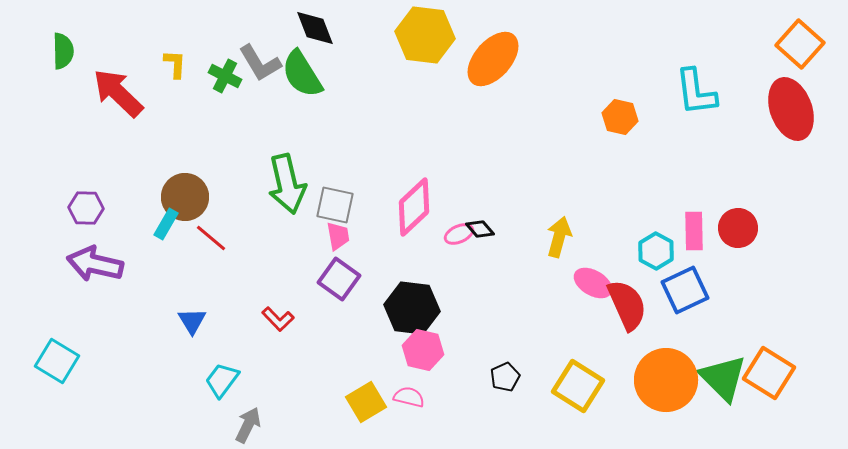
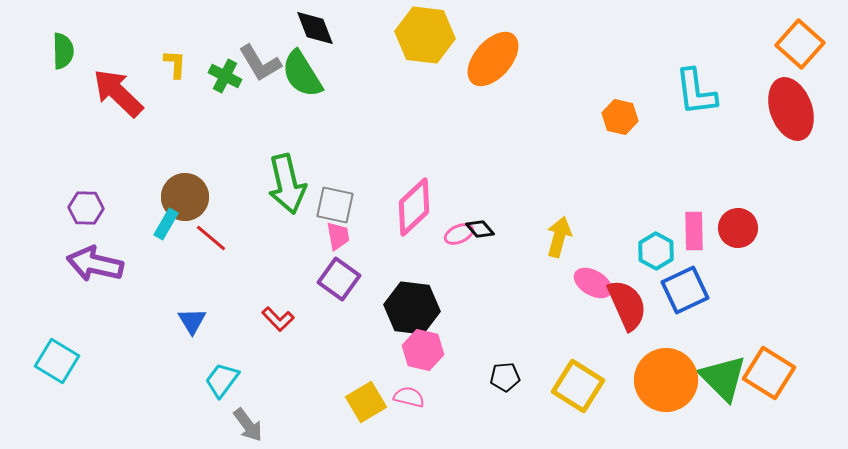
black pentagon at (505, 377): rotated 20 degrees clockwise
gray arrow at (248, 425): rotated 117 degrees clockwise
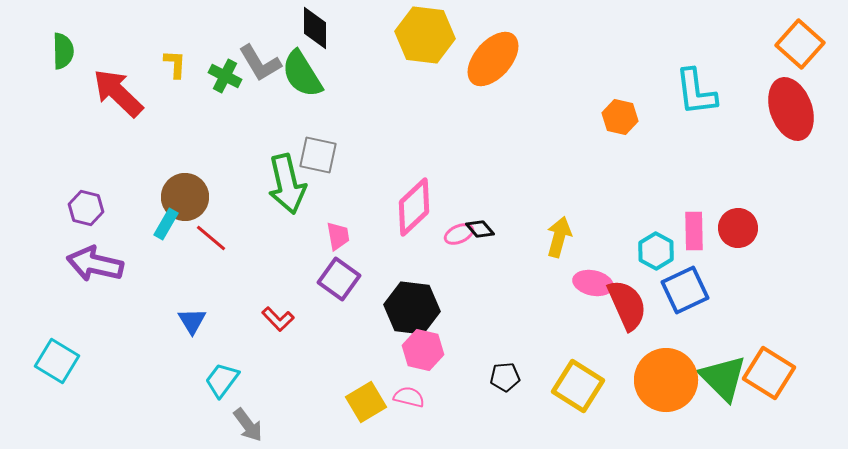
black diamond at (315, 28): rotated 21 degrees clockwise
gray square at (335, 205): moved 17 px left, 50 px up
purple hexagon at (86, 208): rotated 12 degrees clockwise
pink ellipse at (593, 283): rotated 18 degrees counterclockwise
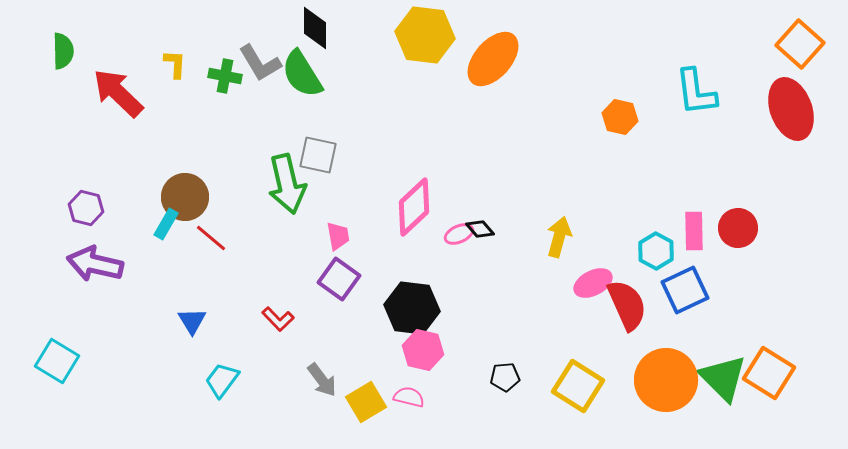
green cross at (225, 76): rotated 16 degrees counterclockwise
pink ellipse at (593, 283): rotated 39 degrees counterclockwise
gray arrow at (248, 425): moved 74 px right, 45 px up
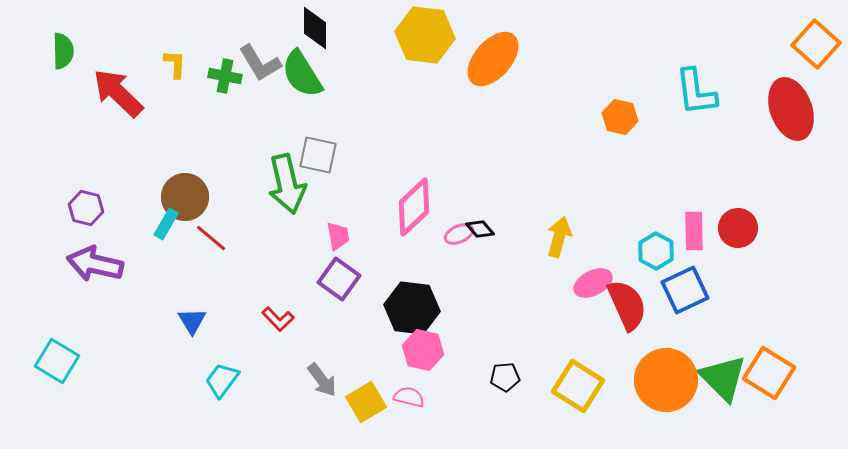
orange square at (800, 44): moved 16 px right
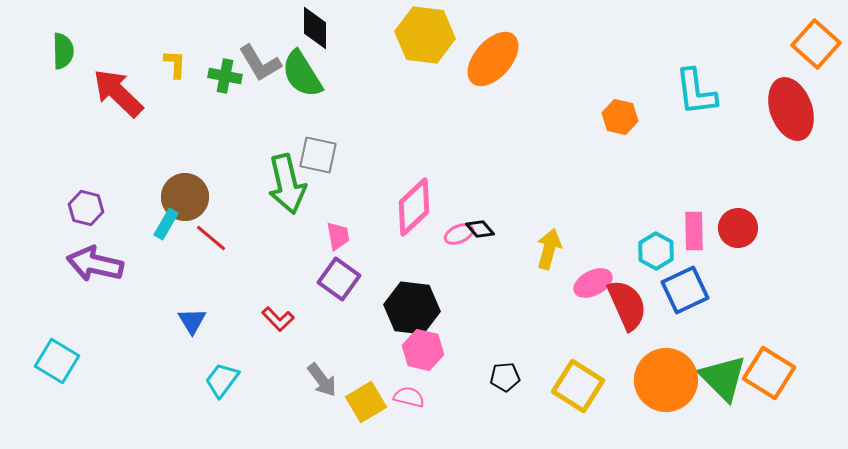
yellow arrow at (559, 237): moved 10 px left, 12 px down
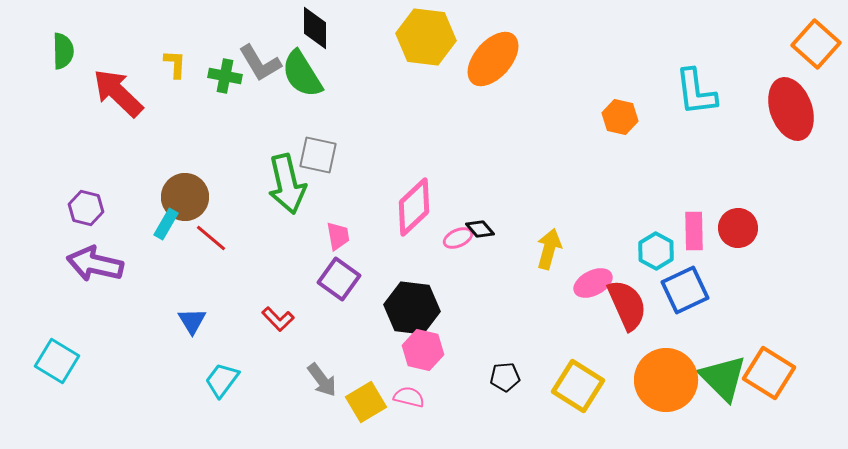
yellow hexagon at (425, 35): moved 1 px right, 2 px down
pink ellipse at (459, 234): moved 1 px left, 4 px down
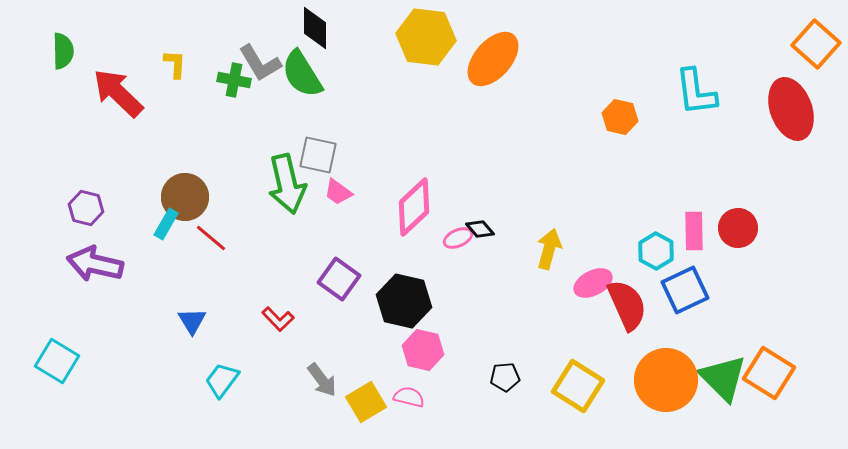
green cross at (225, 76): moved 9 px right, 4 px down
pink trapezoid at (338, 236): moved 44 px up; rotated 136 degrees clockwise
black hexagon at (412, 308): moved 8 px left, 7 px up; rotated 6 degrees clockwise
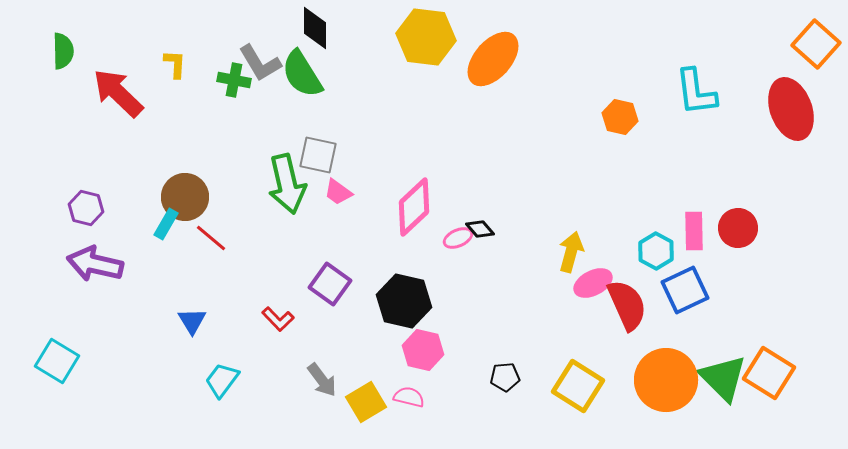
yellow arrow at (549, 249): moved 22 px right, 3 px down
purple square at (339, 279): moved 9 px left, 5 px down
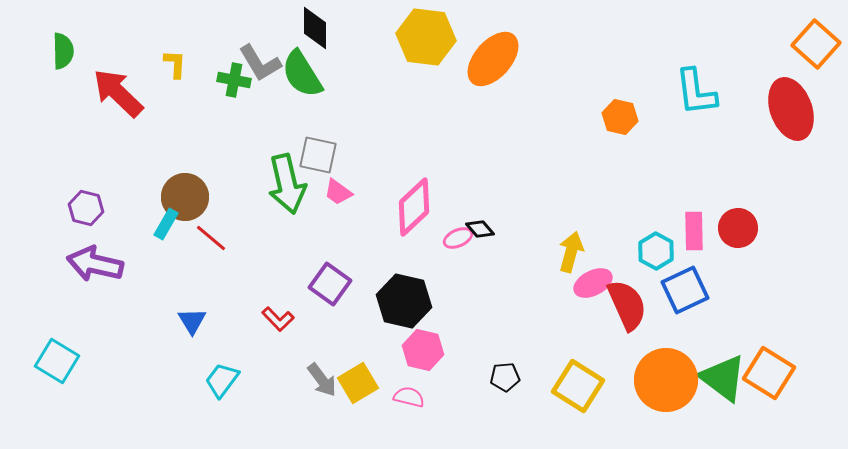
green triangle at (723, 378): rotated 8 degrees counterclockwise
yellow square at (366, 402): moved 8 px left, 19 px up
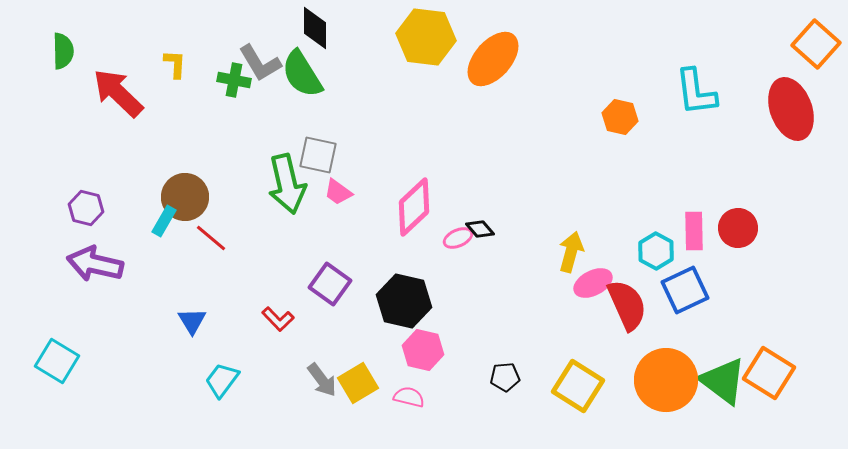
cyan rectangle at (166, 224): moved 2 px left, 3 px up
green triangle at (723, 378): moved 3 px down
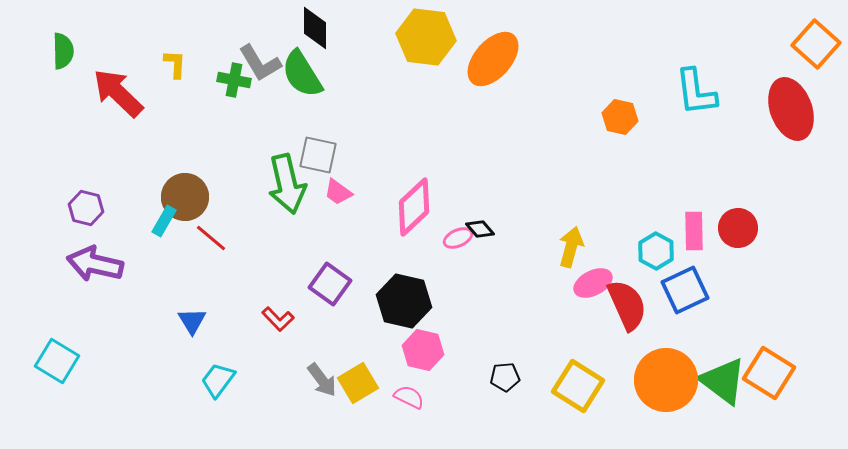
yellow arrow at (571, 252): moved 5 px up
cyan trapezoid at (222, 380): moved 4 px left
pink semicircle at (409, 397): rotated 12 degrees clockwise
